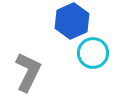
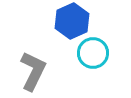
gray L-shape: moved 5 px right, 1 px up
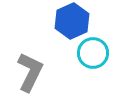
gray L-shape: moved 3 px left, 1 px down
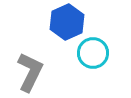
blue hexagon: moved 5 px left, 1 px down
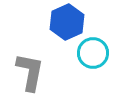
gray L-shape: rotated 15 degrees counterclockwise
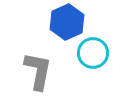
gray L-shape: moved 8 px right, 1 px up
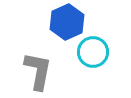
cyan circle: moved 1 px up
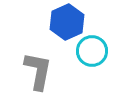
cyan circle: moved 1 px left, 1 px up
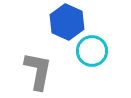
blue hexagon: rotated 12 degrees counterclockwise
